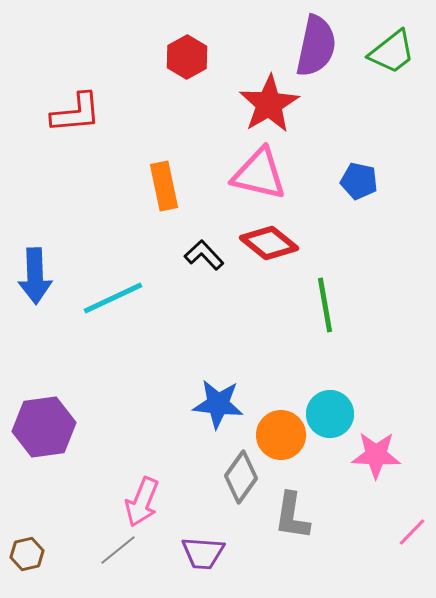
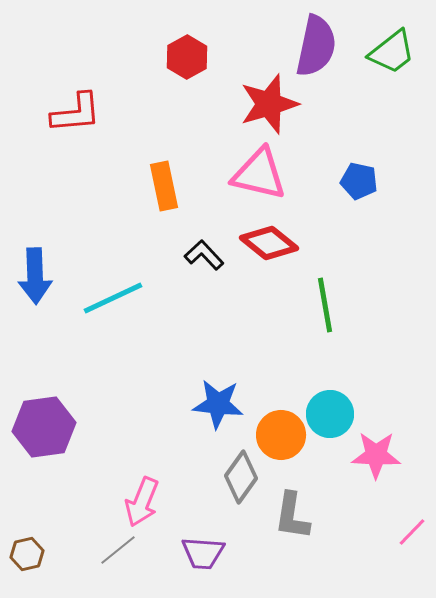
red star: rotated 14 degrees clockwise
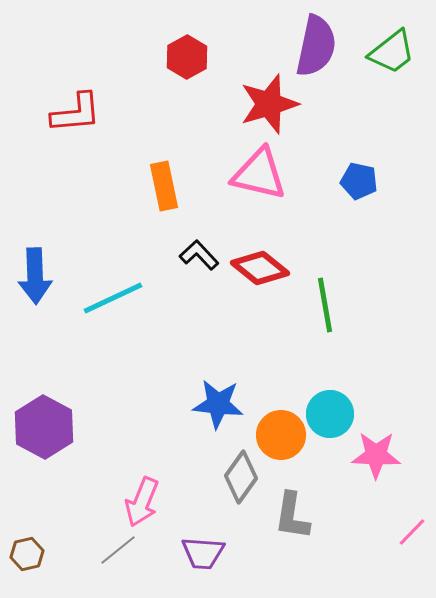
red diamond: moved 9 px left, 25 px down
black L-shape: moved 5 px left
purple hexagon: rotated 24 degrees counterclockwise
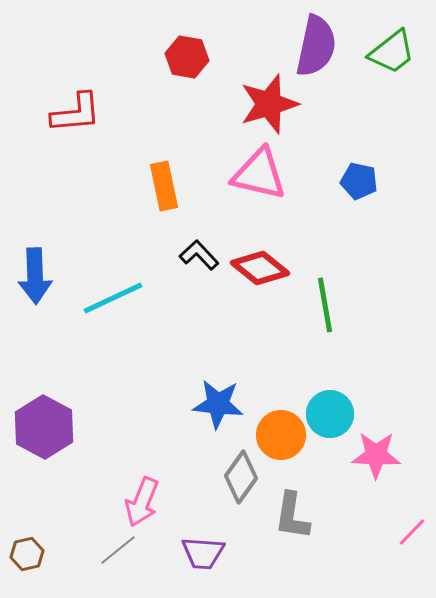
red hexagon: rotated 21 degrees counterclockwise
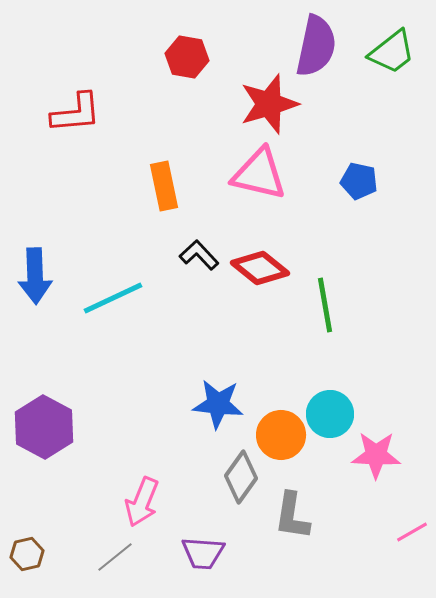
pink line: rotated 16 degrees clockwise
gray line: moved 3 px left, 7 px down
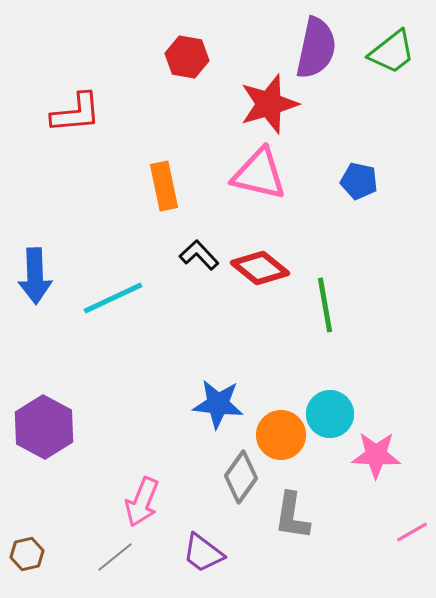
purple semicircle: moved 2 px down
purple trapezoid: rotated 33 degrees clockwise
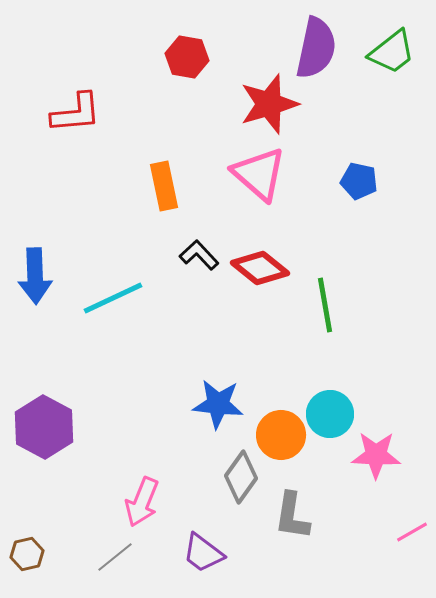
pink triangle: rotated 28 degrees clockwise
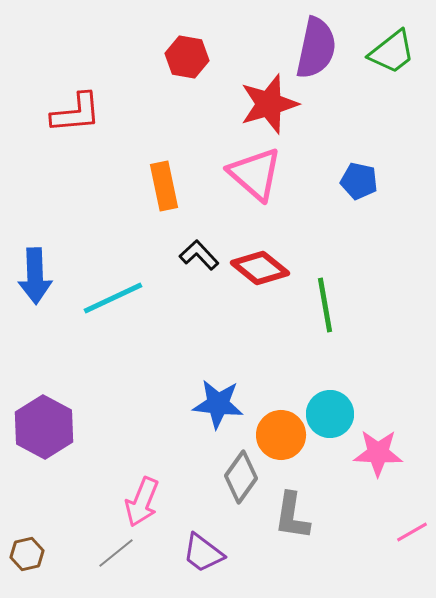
pink triangle: moved 4 px left
pink star: moved 2 px right, 2 px up
gray line: moved 1 px right, 4 px up
